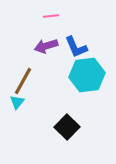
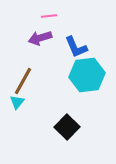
pink line: moved 2 px left
purple arrow: moved 6 px left, 8 px up
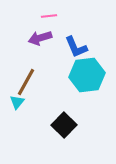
brown line: moved 3 px right, 1 px down
black square: moved 3 px left, 2 px up
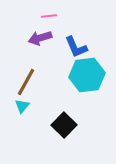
cyan triangle: moved 5 px right, 4 px down
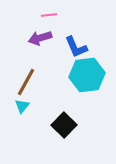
pink line: moved 1 px up
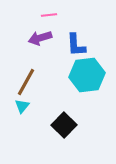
blue L-shape: moved 2 px up; rotated 20 degrees clockwise
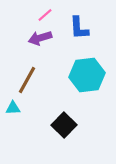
pink line: moved 4 px left; rotated 35 degrees counterclockwise
blue L-shape: moved 3 px right, 17 px up
brown line: moved 1 px right, 2 px up
cyan triangle: moved 9 px left, 2 px down; rotated 49 degrees clockwise
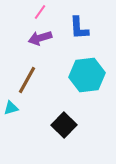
pink line: moved 5 px left, 3 px up; rotated 14 degrees counterclockwise
cyan triangle: moved 2 px left; rotated 14 degrees counterclockwise
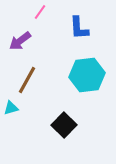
purple arrow: moved 20 px left, 3 px down; rotated 20 degrees counterclockwise
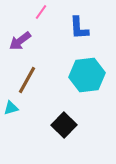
pink line: moved 1 px right
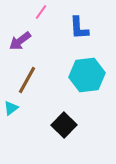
cyan triangle: rotated 21 degrees counterclockwise
